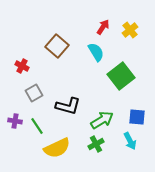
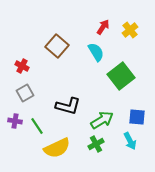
gray square: moved 9 px left
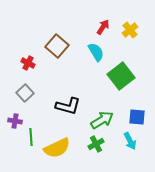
red cross: moved 6 px right, 3 px up
gray square: rotated 12 degrees counterclockwise
green line: moved 6 px left, 11 px down; rotated 30 degrees clockwise
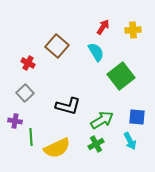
yellow cross: moved 3 px right; rotated 35 degrees clockwise
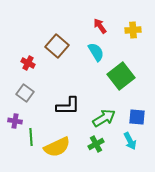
red arrow: moved 3 px left, 1 px up; rotated 70 degrees counterclockwise
gray square: rotated 12 degrees counterclockwise
black L-shape: rotated 15 degrees counterclockwise
green arrow: moved 2 px right, 2 px up
yellow semicircle: moved 1 px up
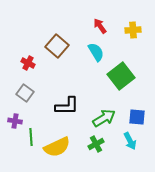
black L-shape: moved 1 px left
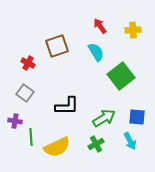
brown square: rotated 30 degrees clockwise
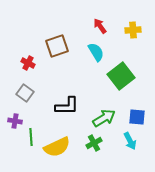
green cross: moved 2 px left, 1 px up
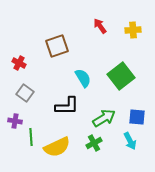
cyan semicircle: moved 13 px left, 26 px down
red cross: moved 9 px left
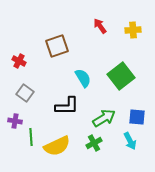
red cross: moved 2 px up
yellow semicircle: moved 1 px up
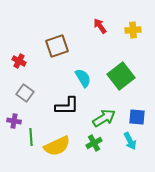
purple cross: moved 1 px left
